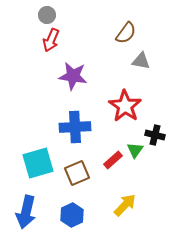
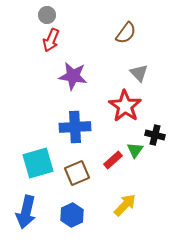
gray triangle: moved 2 px left, 12 px down; rotated 36 degrees clockwise
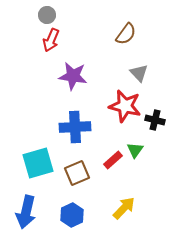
brown semicircle: moved 1 px down
red star: rotated 20 degrees counterclockwise
black cross: moved 15 px up
yellow arrow: moved 1 px left, 3 px down
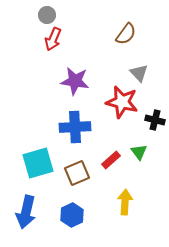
red arrow: moved 2 px right, 1 px up
purple star: moved 2 px right, 5 px down
red star: moved 3 px left, 4 px up
green triangle: moved 4 px right, 2 px down; rotated 12 degrees counterclockwise
red rectangle: moved 2 px left
yellow arrow: moved 1 px right, 6 px up; rotated 40 degrees counterclockwise
